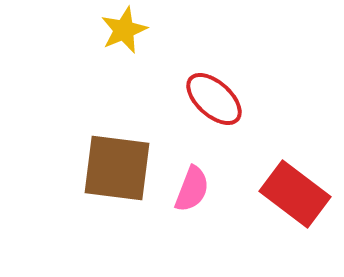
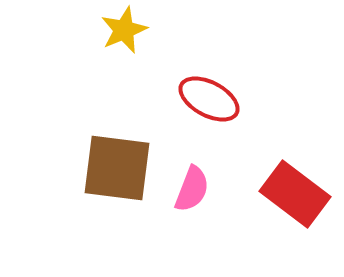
red ellipse: moved 5 px left; rotated 14 degrees counterclockwise
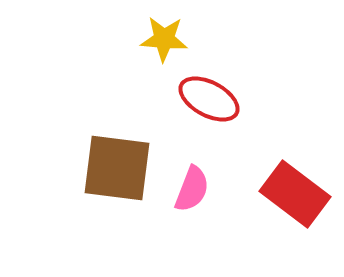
yellow star: moved 40 px right, 9 px down; rotated 27 degrees clockwise
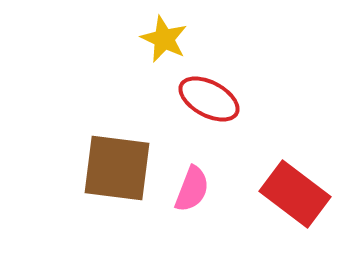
yellow star: rotated 21 degrees clockwise
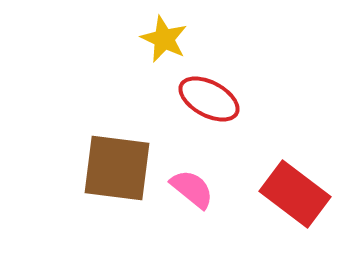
pink semicircle: rotated 72 degrees counterclockwise
